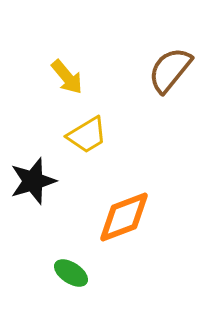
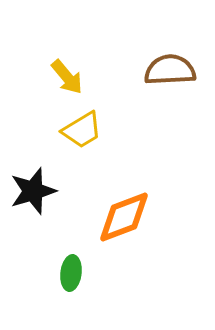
brown semicircle: rotated 48 degrees clockwise
yellow trapezoid: moved 5 px left, 5 px up
black star: moved 10 px down
green ellipse: rotated 64 degrees clockwise
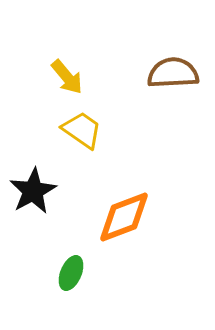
brown semicircle: moved 3 px right, 3 px down
yellow trapezoid: rotated 114 degrees counterclockwise
black star: rotated 12 degrees counterclockwise
green ellipse: rotated 16 degrees clockwise
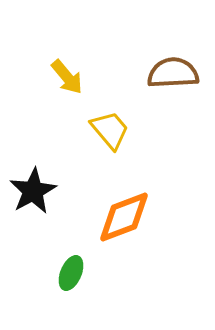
yellow trapezoid: moved 28 px right; rotated 15 degrees clockwise
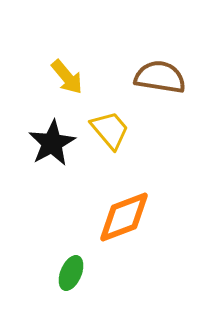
brown semicircle: moved 13 px left, 4 px down; rotated 12 degrees clockwise
black star: moved 19 px right, 48 px up
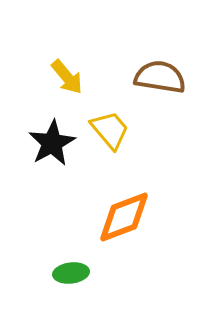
green ellipse: rotated 60 degrees clockwise
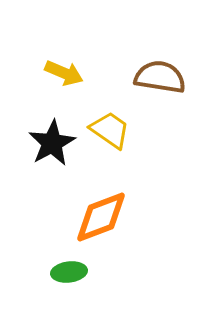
yellow arrow: moved 3 px left, 4 px up; rotated 27 degrees counterclockwise
yellow trapezoid: rotated 15 degrees counterclockwise
orange diamond: moved 23 px left
green ellipse: moved 2 px left, 1 px up
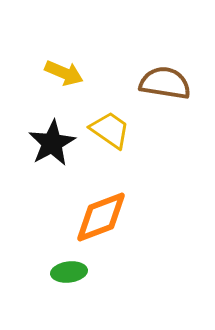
brown semicircle: moved 5 px right, 6 px down
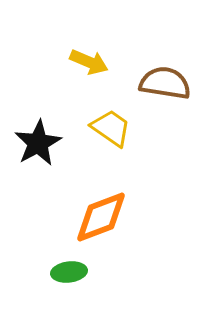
yellow arrow: moved 25 px right, 11 px up
yellow trapezoid: moved 1 px right, 2 px up
black star: moved 14 px left
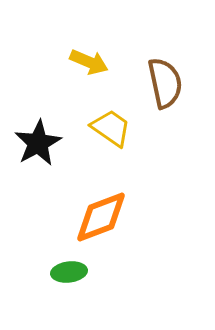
brown semicircle: rotated 69 degrees clockwise
